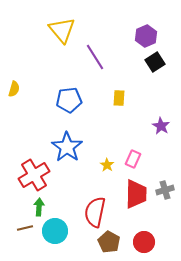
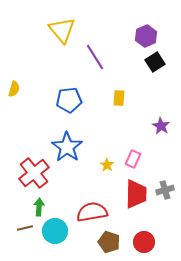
red cross: moved 2 px up; rotated 8 degrees counterclockwise
red semicircle: moved 3 px left; rotated 68 degrees clockwise
brown pentagon: rotated 10 degrees counterclockwise
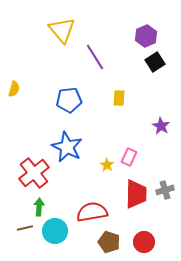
blue star: rotated 8 degrees counterclockwise
pink rectangle: moved 4 px left, 2 px up
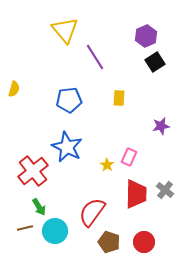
yellow triangle: moved 3 px right
purple star: rotated 30 degrees clockwise
red cross: moved 1 px left, 2 px up
gray cross: rotated 36 degrees counterclockwise
green arrow: rotated 144 degrees clockwise
red semicircle: rotated 44 degrees counterclockwise
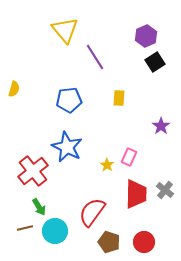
purple star: rotated 24 degrees counterclockwise
